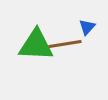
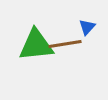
green triangle: rotated 9 degrees counterclockwise
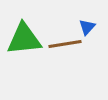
green triangle: moved 12 px left, 6 px up
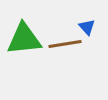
blue triangle: rotated 24 degrees counterclockwise
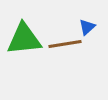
blue triangle: rotated 30 degrees clockwise
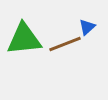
brown line: rotated 12 degrees counterclockwise
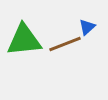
green triangle: moved 1 px down
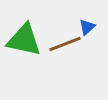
green triangle: rotated 18 degrees clockwise
